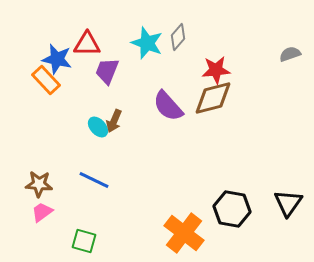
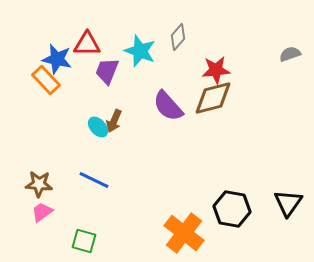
cyan star: moved 7 px left, 8 px down
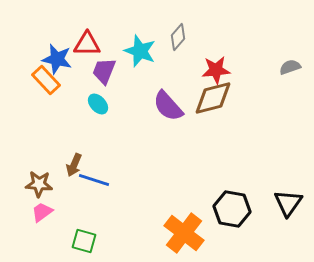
gray semicircle: moved 13 px down
purple trapezoid: moved 3 px left
brown arrow: moved 40 px left, 44 px down
cyan ellipse: moved 23 px up
blue line: rotated 8 degrees counterclockwise
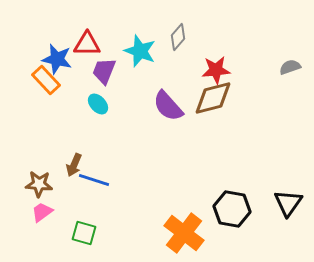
green square: moved 8 px up
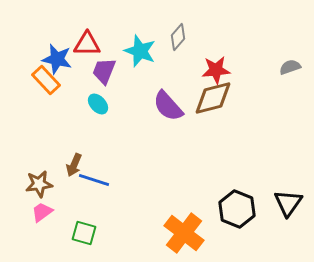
brown star: rotated 12 degrees counterclockwise
black hexagon: moved 5 px right; rotated 12 degrees clockwise
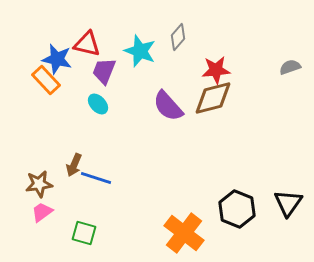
red triangle: rotated 12 degrees clockwise
blue line: moved 2 px right, 2 px up
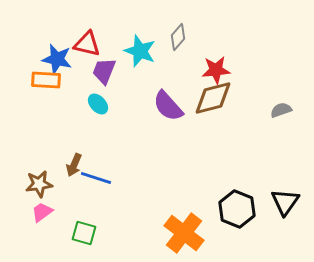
gray semicircle: moved 9 px left, 43 px down
orange rectangle: rotated 44 degrees counterclockwise
black triangle: moved 3 px left, 1 px up
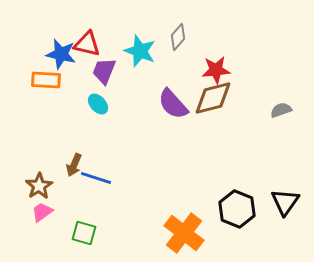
blue star: moved 4 px right, 5 px up
purple semicircle: moved 5 px right, 2 px up
brown star: moved 2 px down; rotated 24 degrees counterclockwise
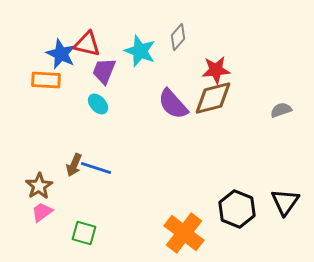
blue star: rotated 12 degrees clockwise
blue line: moved 10 px up
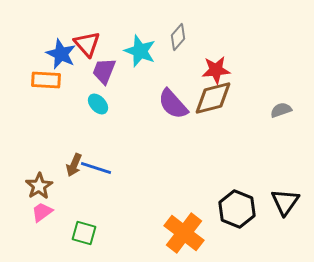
red triangle: rotated 36 degrees clockwise
